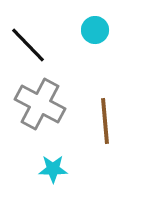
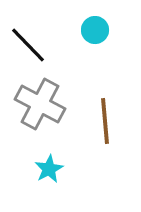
cyan star: moved 4 px left; rotated 28 degrees counterclockwise
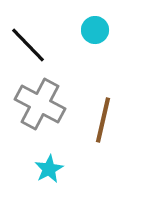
brown line: moved 2 px left, 1 px up; rotated 18 degrees clockwise
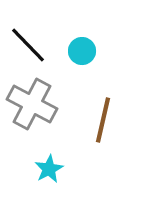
cyan circle: moved 13 px left, 21 px down
gray cross: moved 8 px left
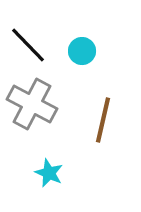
cyan star: moved 4 px down; rotated 20 degrees counterclockwise
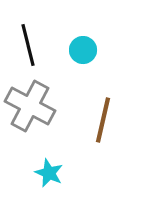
black line: rotated 30 degrees clockwise
cyan circle: moved 1 px right, 1 px up
gray cross: moved 2 px left, 2 px down
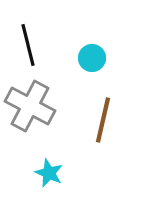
cyan circle: moved 9 px right, 8 px down
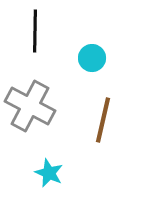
black line: moved 7 px right, 14 px up; rotated 15 degrees clockwise
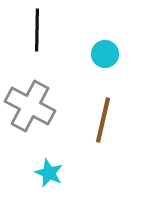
black line: moved 2 px right, 1 px up
cyan circle: moved 13 px right, 4 px up
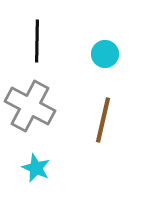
black line: moved 11 px down
cyan star: moved 13 px left, 5 px up
